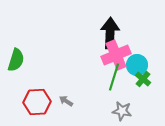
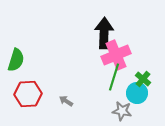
black arrow: moved 6 px left
cyan circle: moved 28 px down
red hexagon: moved 9 px left, 8 px up
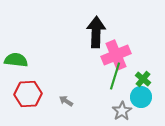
black arrow: moved 8 px left, 1 px up
green semicircle: rotated 100 degrees counterclockwise
green line: moved 1 px right, 1 px up
cyan circle: moved 4 px right, 4 px down
gray star: rotated 30 degrees clockwise
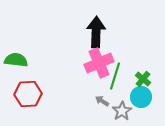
pink cross: moved 17 px left, 8 px down
gray arrow: moved 36 px right
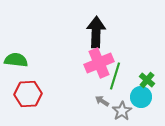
green cross: moved 4 px right, 1 px down
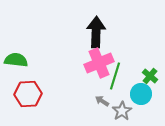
green cross: moved 3 px right, 4 px up
cyan circle: moved 3 px up
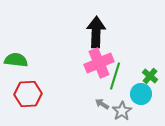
gray arrow: moved 3 px down
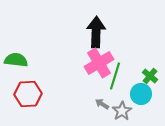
pink cross: rotated 8 degrees counterclockwise
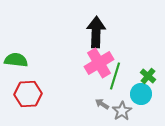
green cross: moved 2 px left
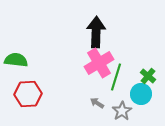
green line: moved 1 px right, 1 px down
gray arrow: moved 5 px left, 1 px up
